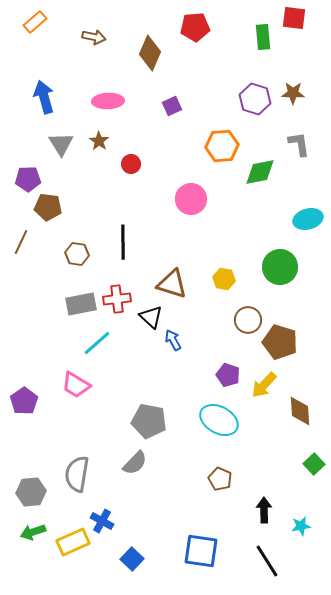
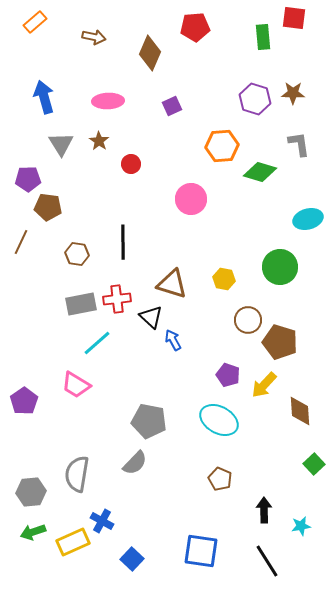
green diamond at (260, 172): rotated 28 degrees clockwise
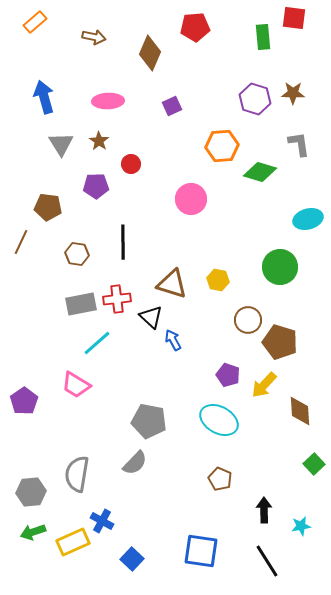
purple pentagon at (28, 179): moved 68 px right, 7 px down
yellow hexagon at (224, 279): moved 6 px left, 1 px down
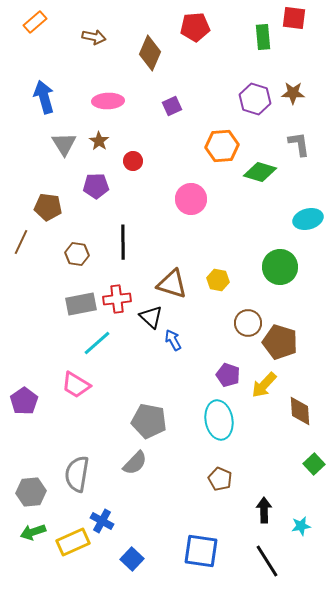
gray triangle at (61, 144): moved 3 px right
red circle at (131, 164): moved 2 px right, 3 px up
brown circle at (248, 320): moved 3 px down
cyan ellipse at (219, 420): rotated 51 degrees clockwise
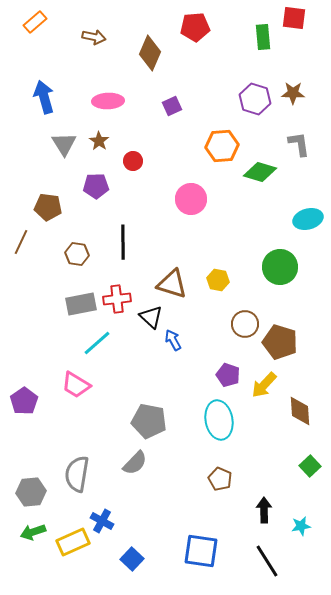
brown circle at (248, 323): moved 3 px left, 1 px down
green square at (314, 464): moved 4 px left, 2 px down
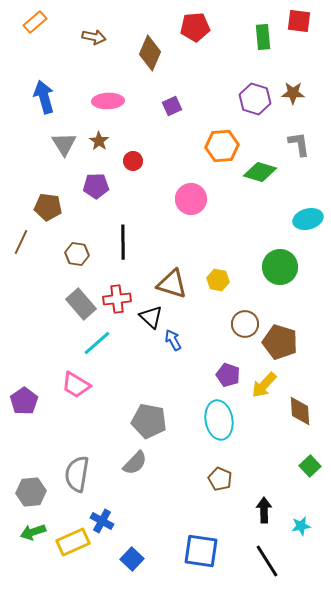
red square at (294, 18): moved 5 px right, 3 px down
gray rectangle at (81, 304): rotated 60 degrees clockwise
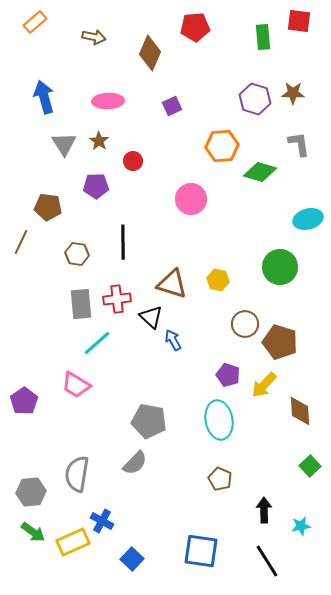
gray rectangle at (81, 304): rotated 36 degrees clockwise
green arrow at (33, 532): rotated 125 degrees counterclockwise
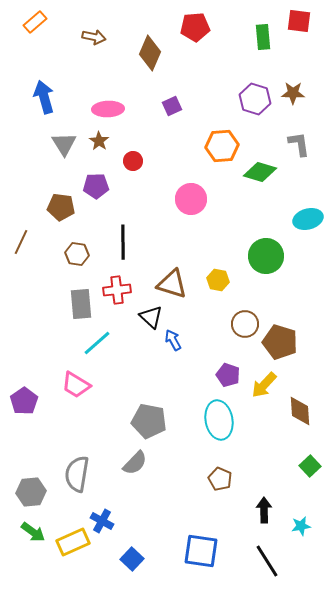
pink ellipse at (108, 101): moved 8 px down
brown pentagon at (48, 207): moved 13 px right
green circle at (280, 267): moved 14 px left, 11 px up
red cross at (117, 299): moved 9 px up
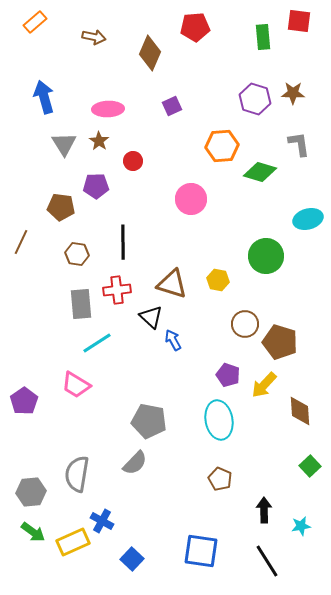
cyan line at (97, 343): rotated 8 degrees clockwise
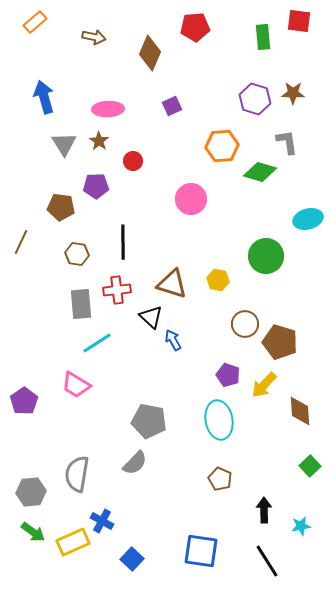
gray L-shape at (299, 144): moved 12 px left, 2 px up
